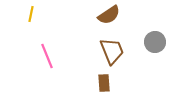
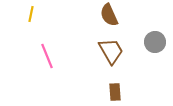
brown semicircle: rotated 100 degrees clockwise
brown trapezoid: moved 1 px left; rotated 8 degrees counterclockwise
brown rectangle: moved 11 px right, 9 px down
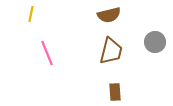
brown semicircle: rotated 80 degrees counterclockwise
brown trapezoid: rotated 44 degrees clockwise
pink line: moved 3 px up
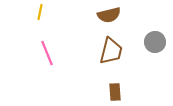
yellow line: moved 9 px right, 2 px up
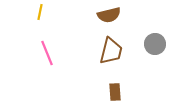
gray circle: moved 2 px down
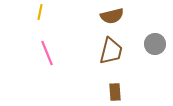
brown semicircle: moved 3 px right, 1 px down
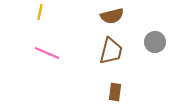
gray circle: moved 2 px up
pink line: rotated 45 degrees counterclockwise
brown rectangle: rotated 12 degrees clockwise
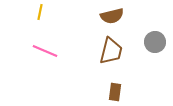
pink line: moved 2 px left, 2 px up
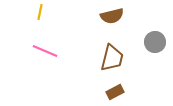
brown trapezoid: moved 1 px right, 7 px down
brown rectangle: rotated 54 degrees clockwise
